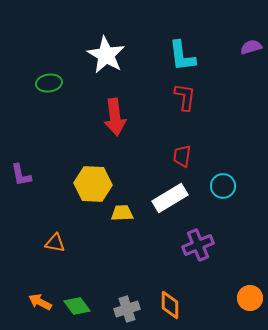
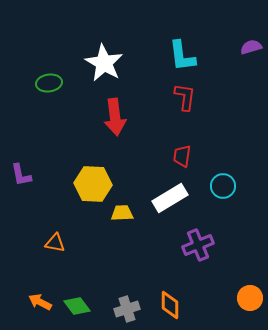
white star: moved 2 px left, 8 px down
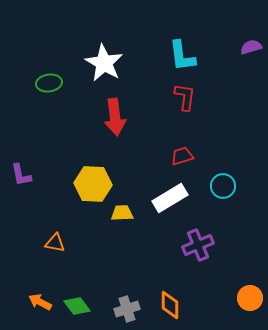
red trapezoid: rotated 65 degrees clockwise
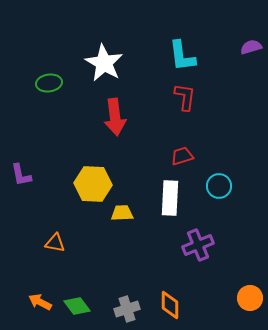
cyan circle: moved 4 px left
white rectangle: rotated 56 degrees counterclockwise
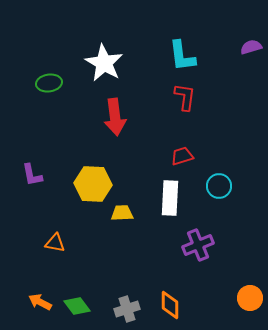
purple L-shape: moved 11 px right
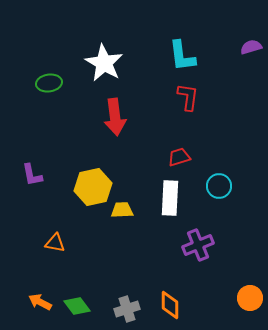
red L-shape: moved 3 px right
red trapezoid: moved 3 px left, 1 px down
yellow hexagon: moved 3 px down; rotated 15 degrees counterclockwise
yellow trapezoid: moved 3 px up
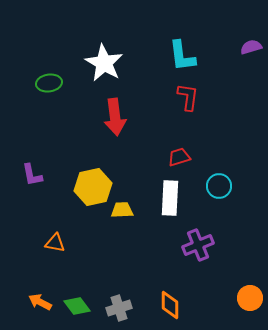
gray cross: moved 8 px left, 1 px up
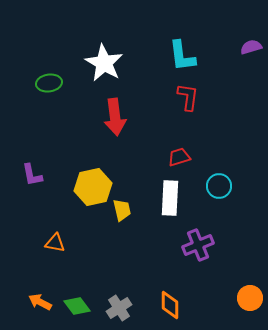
yellow trapezoid: rotated 80 degrees clockwise
gray cross: rotated 15 degrees counterclockwise
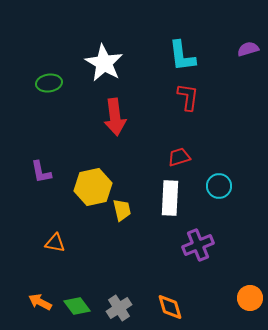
purple semicircle: moved 3 px left, 2 px down
purple L-shape: moved 9 px right, 3 px up
orange diamond: moved 2 px down; rotated 16 degrees counterclockwise
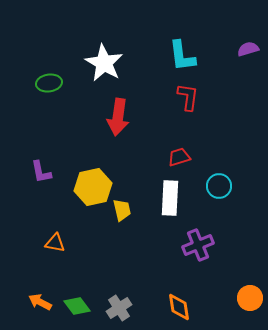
red arrow: moved 3 px right; rotated 15 degrees clockwise
orange diamond: moved 9 px right; rotated 8 degrees clockwise
